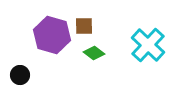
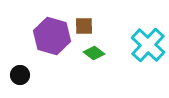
purple hexagon: moved 1 px down
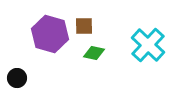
purple hexagon: moved 2 px left, 2 px up
green diamond: rotated 25 degrees counterclockwise
black circle: moved 3 px left, 3 px down
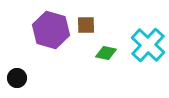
brown square: moved 2 px right, 1 px up
purple hexagon: moved 1 px right, 4 px up
green diamond: moved 12 px right
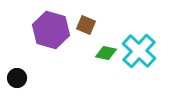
brown square: rotated 24 degrees clockwise
cyan cross: moved 9 px left, 6 px down
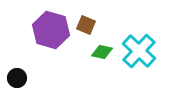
green diamond: moved 4 px left, 1 px up
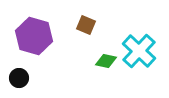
purple hexagon: moved 17 px left, 6 px down
green diamond: moved 4 px right, 9 px down
black circle: moved 2 px right
